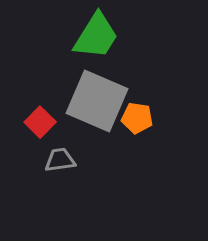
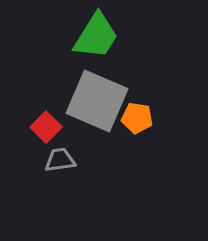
red square: moved 6 px right, 5 px down
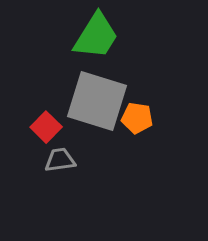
gray square: rotated 6 degrees counterclockwise
